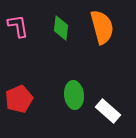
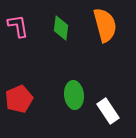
orange semicircle: moved 3 px right, 2 px up
white rectangle: rotated 15 degrees clockwise
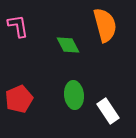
green diamond: moved 7 px right, 17 px down; rotated 35 degrees counterclockwise
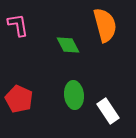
pink L-shape: moved 1 px up
red pentagon: rotated 24 degrees counterclockwise
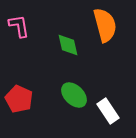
pink L-shape: moved 1 px right, 1 px down
green diamond: rotated 15 degrees clockwise
green ellipse: rotated 40 degrees counterclockwise
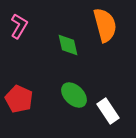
pink L-shape: rotated 40 degrees clockwise
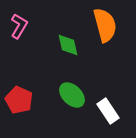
green ellipse: moved 2 px left
red pentagon: moved 1 px down
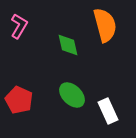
white rectangle: rotated 10 degrees clockwise
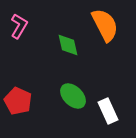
orange semicircle: rotated 12 degrees counterclockwise
green ellipse: moved 1 px right, 1 px down
red pentagon: moved 1 px left, 1 px down
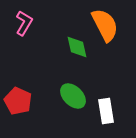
pink L-shape: moved 5 px right, 3 px up
green diamond: moved 9 px right, 2 px down
white rectangle: moved 2 px left; rotated 15 degrees clockwise
